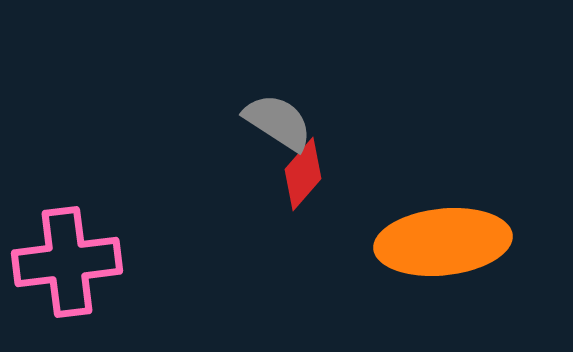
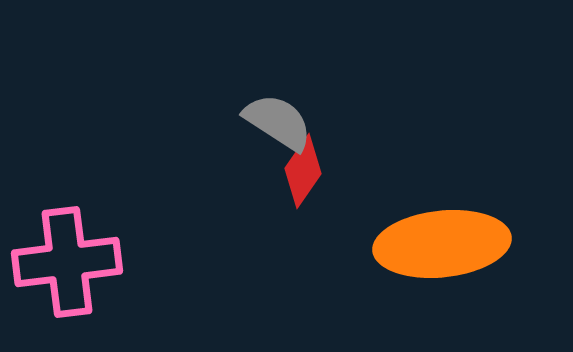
red diamond: moved 3 px up; rotated 6 degrees counterclockwise
orange ellipse: moved 1 px left, 2 px down
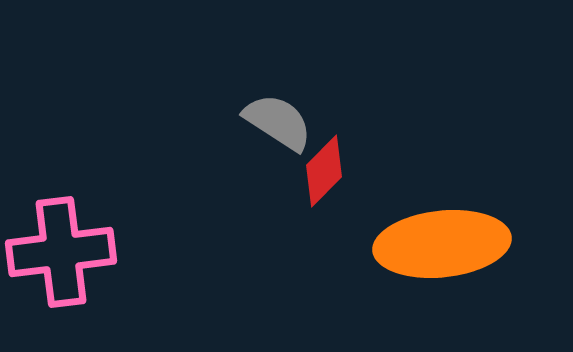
red diamond: moved 21 px right; rotated 10 degrees clockwise
pink cross: moved 6 px left, 10 px up
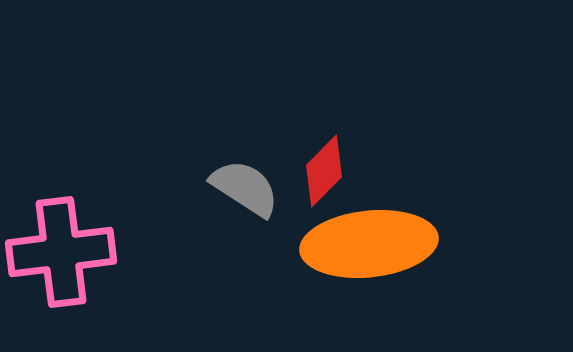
gray semicircle: moved 33 px left, 66 px down
orange ellipse: moved 73 px left
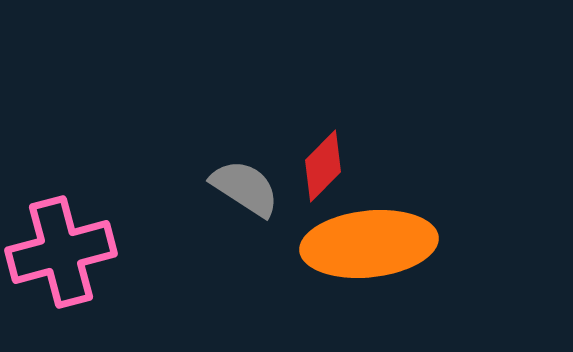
red diamond: moved 1 px left, 5 px up
pink cross: rotated 8 degrees counterclockwise
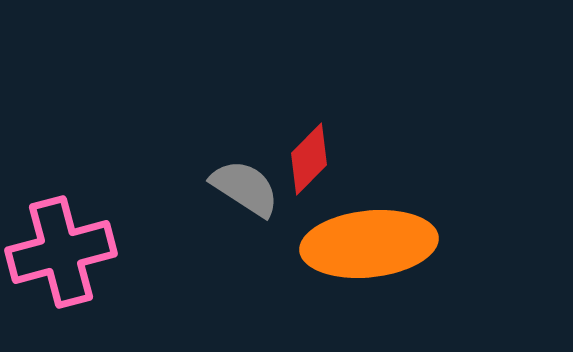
red diamond: moved 14 px left, 7 px up
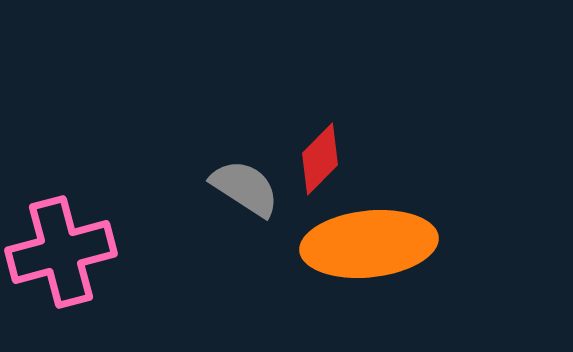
red diamond: moved 11 px right
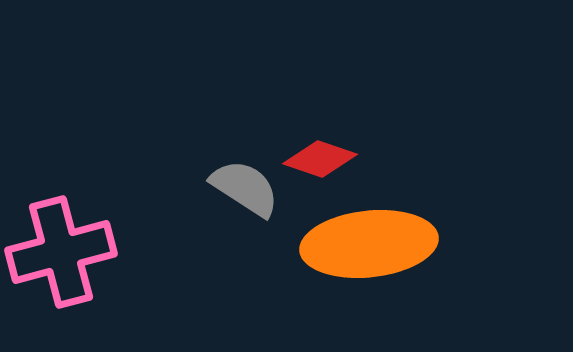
red diamond: rotated 64 degrees clockwise
